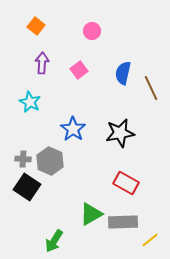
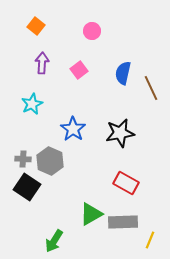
cyan star: moved 2 px right, 2 px down; rotated 20 degrees clockwise
yellow line: rotated 30 degrees counterclockwise
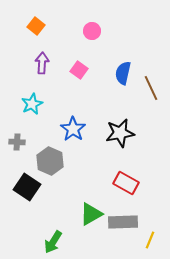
pink square: rotated 18 degrees counterclockwise
gray cross: moved 6 px left, 17 px up
green arrow: moved 1 px left, 1 px down
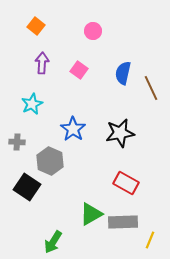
pink circle: moved 1 px right
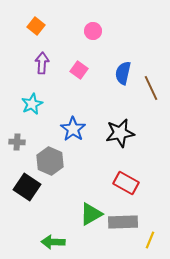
green arrow: rotated 60 degrees clockwise
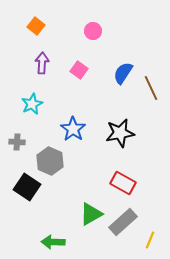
blue semicircle: rotated 20 degrees clockwise
red rectangle: moved 3 px left
gray rectangle: rotated 40 degrees counterclockwise
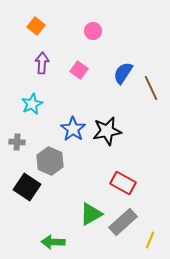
black star: moved 13 px left, 2 px up
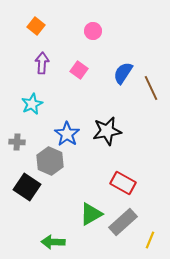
blue star: moved 6 px left, 5 px down
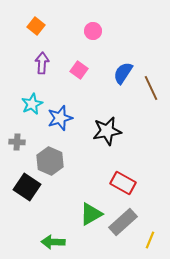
blue star: moved 7 px left, 16 px up; rotated 20 degrees clockwise
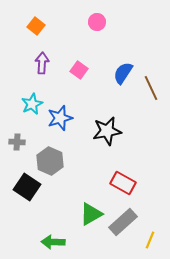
pink circle: moved 4 px right, 9 px up
